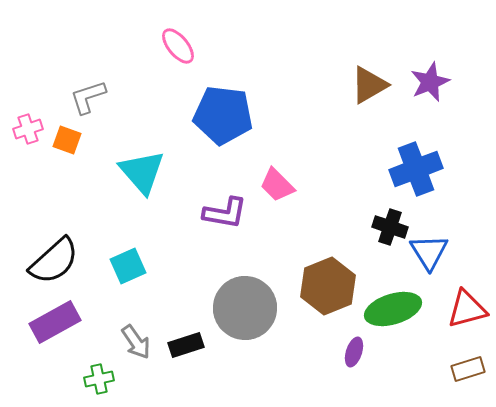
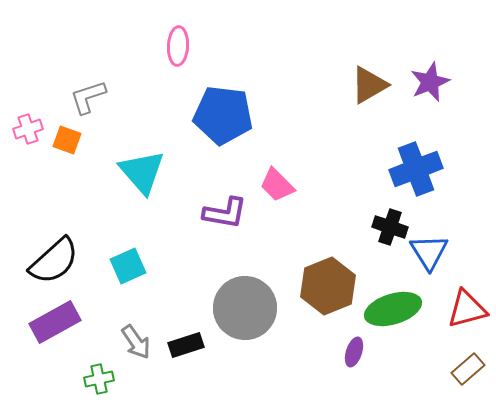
pink ellipse: rotated 42 degrees clockwise
brown rectangle: rotated 24 degrees counterclockwise
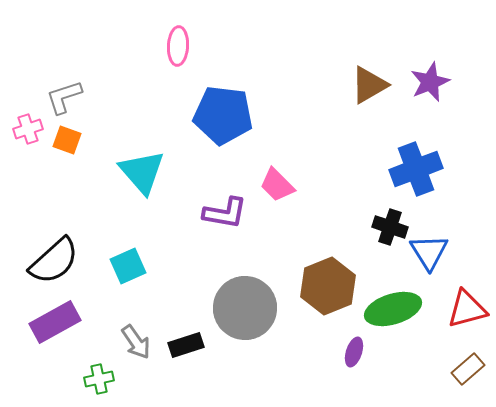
gray L-shape: moved 24 px left
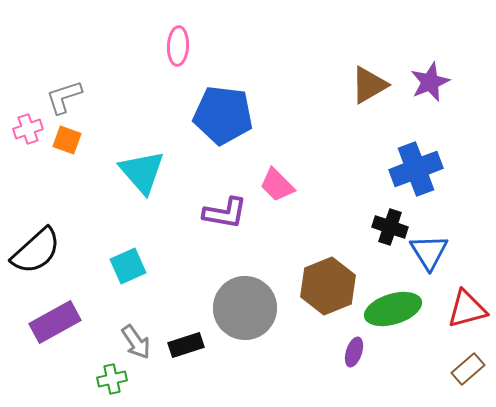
black semicircle: moved 18 px left, 10 px up
green cross: moved 13 px right
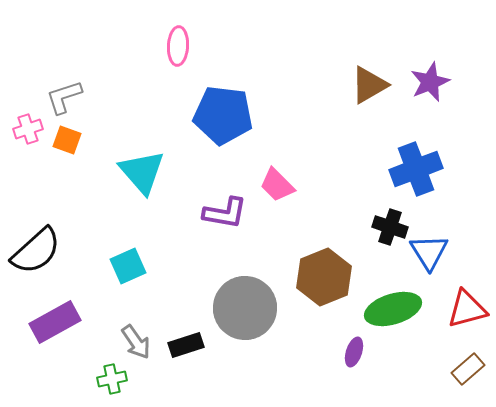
brown hexagon: moved 4 px left, 9 px up
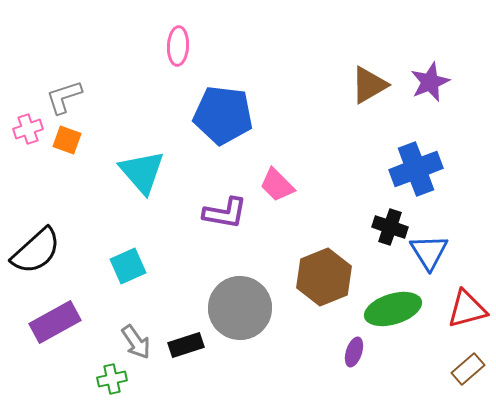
gray circle: moved 5 px left
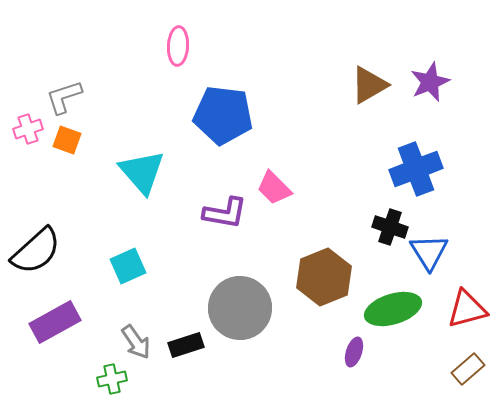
pink trapezoid: moved 3 px left, 3 px down
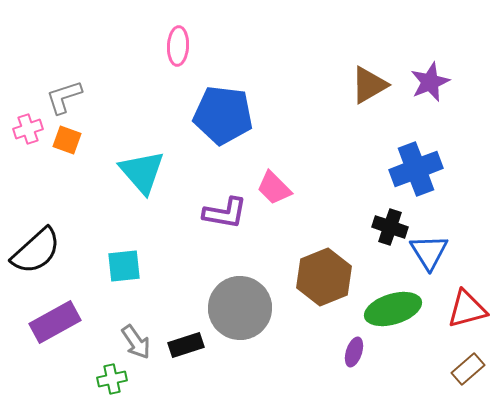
cyan square: moved 4 px left; rotated 18 degrees clockwise
